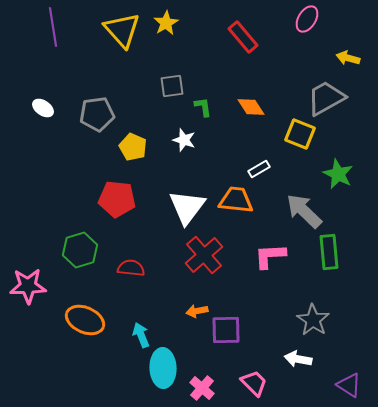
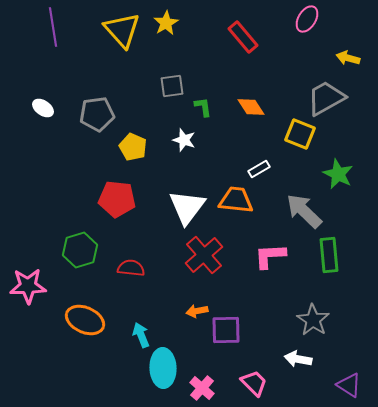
green rectangle: moved 3 px down
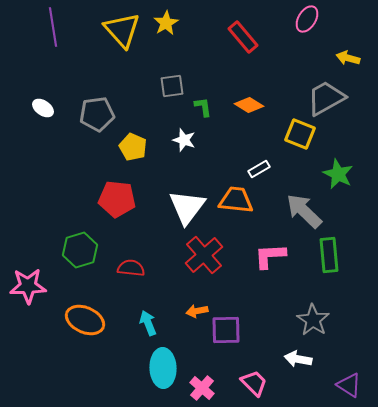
orange diamond: moved 2 px left, 2 px up; rotated 24 degrees counterclockwise
cyan arrow: moved 7 px right, 12 px up
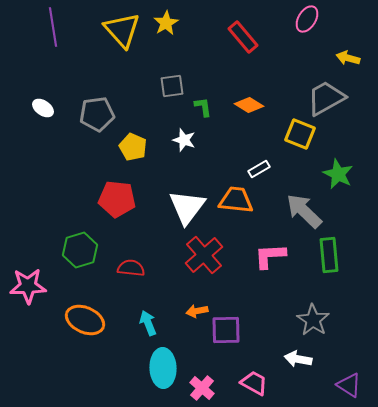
pink trapezoid: rotated 16 degrees counterclockwise
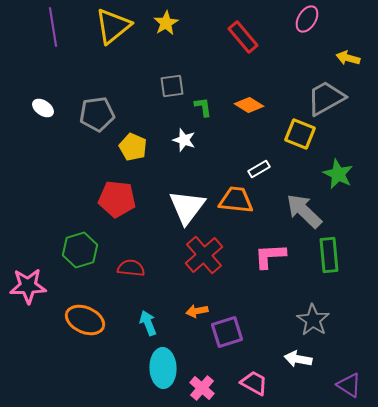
yellow triangle: moved 9 px left, 4 px up; rotated 33 degrees clockwise
purple square: moved 1 px right, 2 px down; rotated 16 degrees counterclockwise
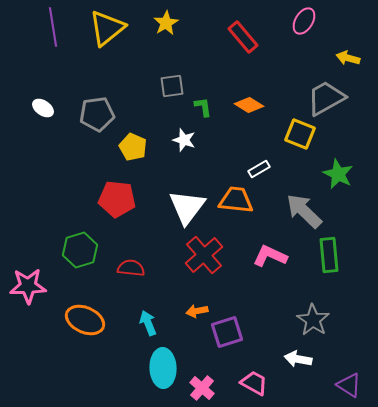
pink ellipse: moved 3 px left, 2 px down
yellow triangle: moved 6 px left, 2 px down
pink L-shape: rotated 28 degrees clockwise
